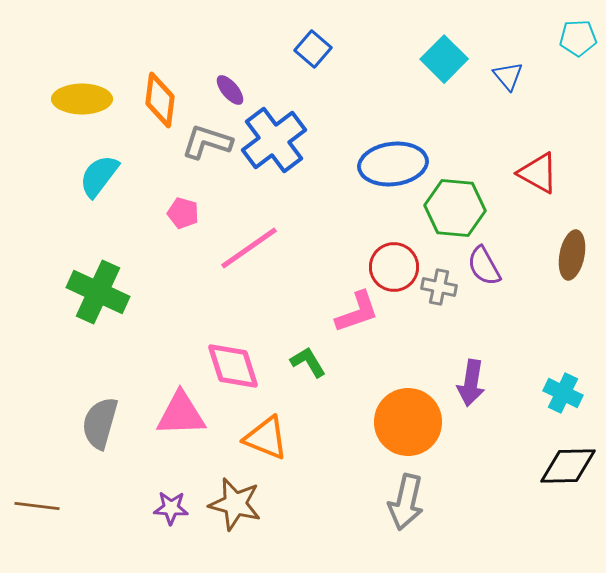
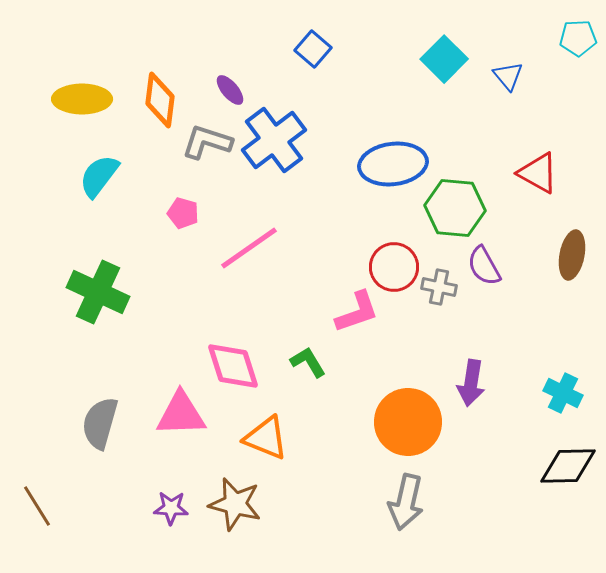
brown line: rotated 51 degrees clockwise
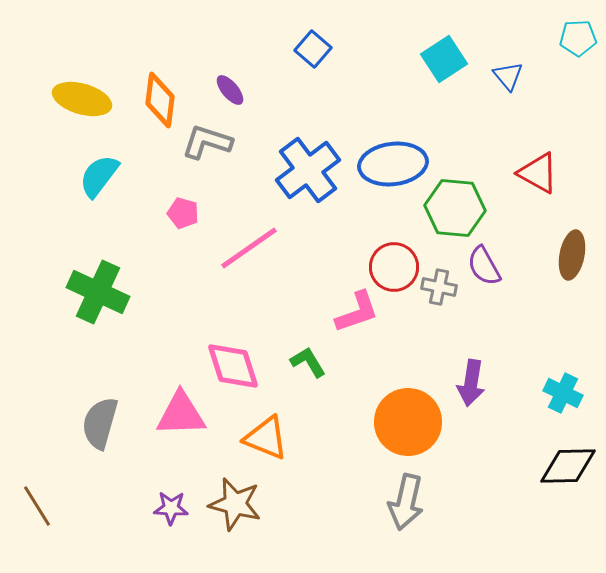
cyan square: rotated 12 degrees clockwise
yellow ellipse: rotated 16 degrees clockwise
blue cross: moved 34 px right, 30 px down
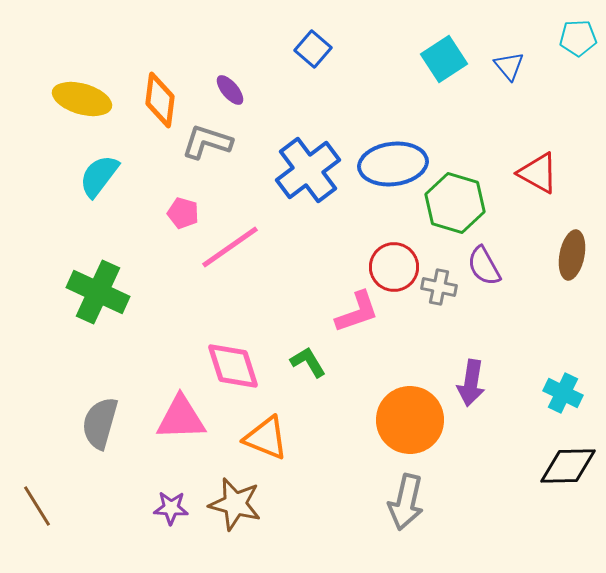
blue triangle: moved 1 px right, 10 px up
green hexagon: moved 5 px up; rotated 12 degrees clockwise
pink line: moved 19 px left, 1 px up
pink triangle: moved 4 px down
orange circle: moved 2 px right, 2 px up
